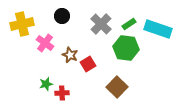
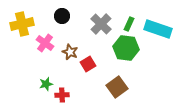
green rectangle: rotated 32 degrees counterclockwise
brown star: moved 3 px up
brown square: rotated 10 degrees clockwise
red cross: moved 2 px down
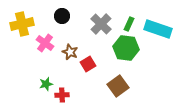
brown square: moved 1 px right, 1 px up
